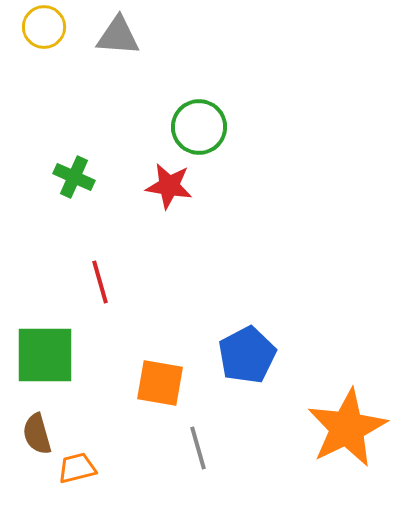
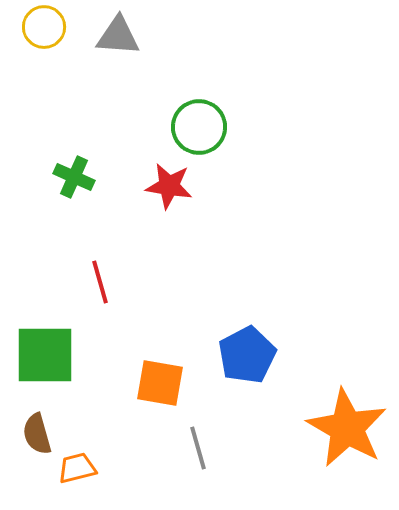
orange star: rotated 16 degrees counterclockwise
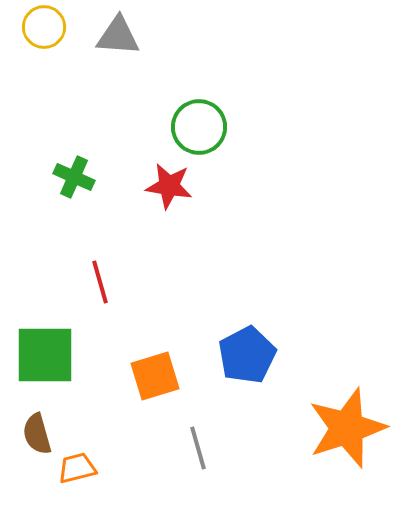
orange square: moved 5 px left, 7 px up; rotated 27 degrees counterclockwise
orange star: rotated 24 degrees clockwise
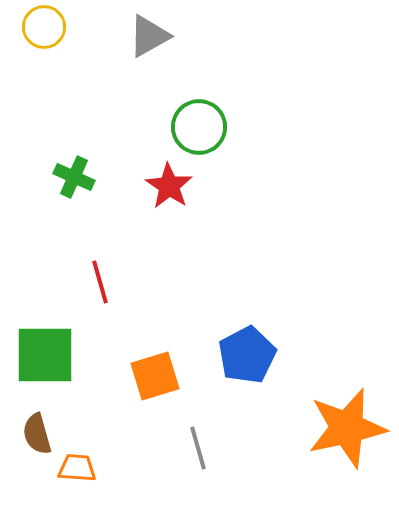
gray triangle: moved 31 px right; rotated 33 degrees counterclockwise
red star: rotated 24 degrees clockwise
orange star: rotated 6 degrees clockwise
orange trapezoid: rotated 18 degrees clockwise
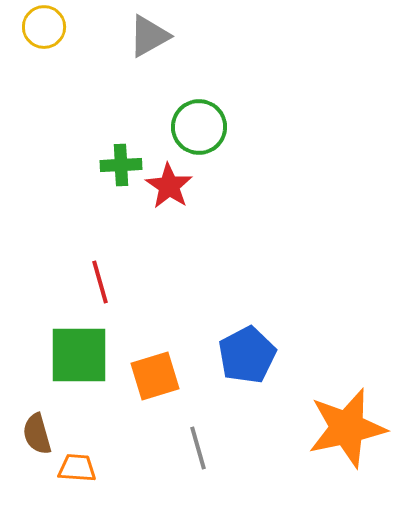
green cross: moved 47 px right, 12 px up; rotated 27 degrees counterclockwise
green square: moved 34 px right
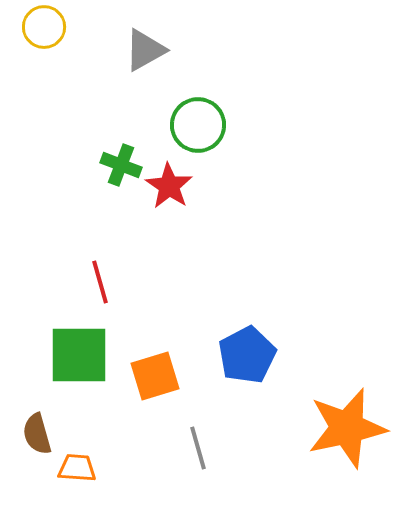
gray triangle: moved 4 px left, 14 px down
green circle: moved 1 px left, 2 px up
green cross: rotated 24 degrees clockwise
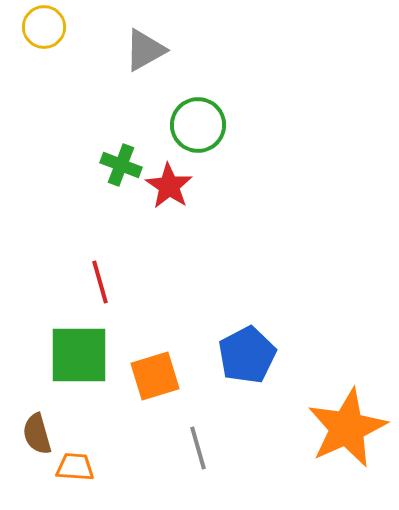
orange star: rotated 12 degrees counterclockwise
orange trapezoid: moved 2 px left, 1 px up
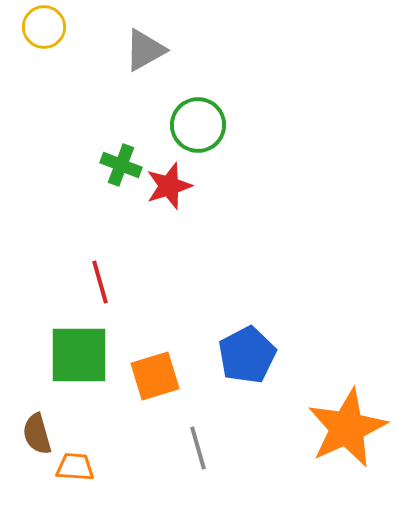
red star: rotated 21 degrees clockwise
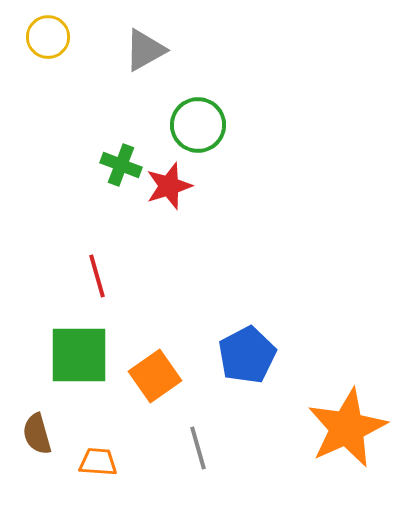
yellow circle: moved 4 px right, 10 px down
red line: moved 3 px left, 6 px up
orange square: rotated 18 degrees counterclockwise
orange trapezoid: moved 23 px right, 5 px up
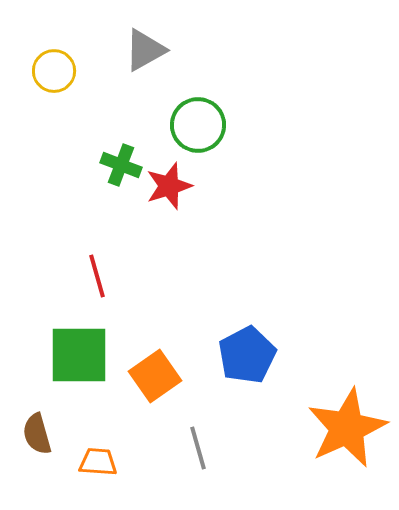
yellow circle: moved 6 px right, 34 px down
